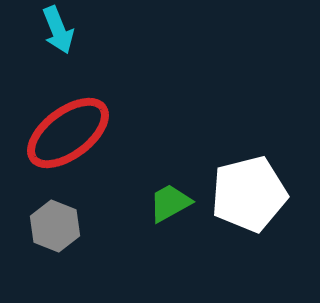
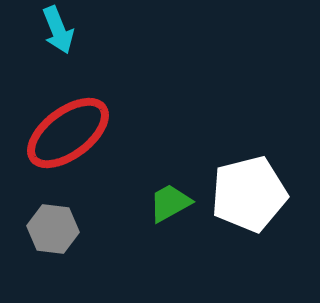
gray hexagon: moved 2 px left, 3 px down; rotated 15 degrees counterclockwise
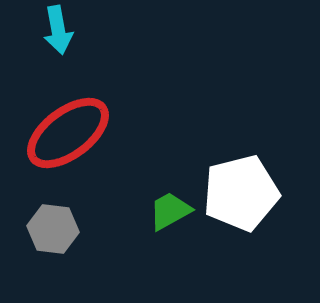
cyan arrow: rotated 12 degrees clockwise
white pentagon: moved 8 px left, 1 px up
green trapezoid: moved 8 px down
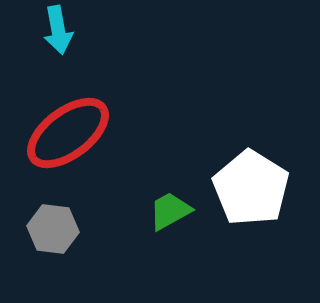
white pentagon: moved 10 px right, 5 px up; rotated 26 degrees counterclockwise
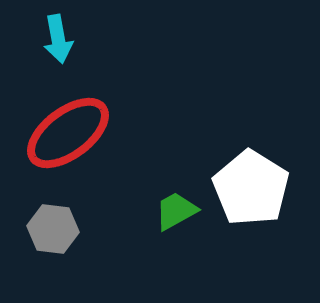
cyan arrow: moved 9 px down
green trapezoid: moved 6 px right
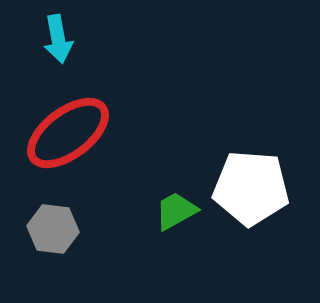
white pentagon: rotated 28 degrees counterclockwise
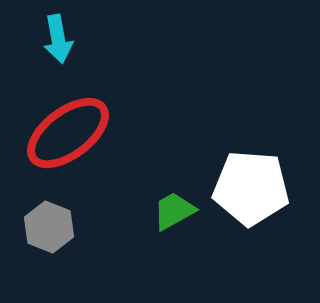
green trapezoid: moved 2 px left
gray hexagon: moved 4 px left, 2 px up; rotated 15 degrees clockwise
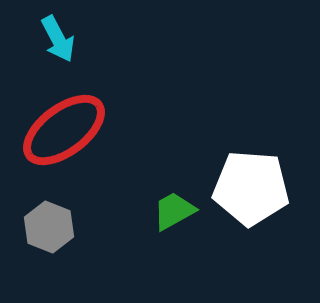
cyan arrow: rotated 18 degrees counterclockwise
red ellipse: moved 4 px left, 3 px up
